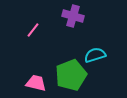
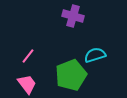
pink line: moved 5 px left, 26 px down
pink trapezoid: moved 9 px left, 1 px down; rotated 40 degrees clockwise
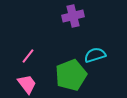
purple cross: rotated 30 degrees counterclockwise
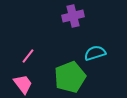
cyan semicircle: moved 2 px up
green pentagon: moved 1 px left, 2 px down
pink trapezoid: moved 4 px left
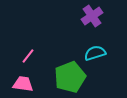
purple cross: moved 19 px right; rotated 20 degrees counterclockwise
pink trapezoid: rotated 45 degrees counterclockwise
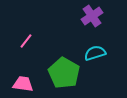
pink line: moved 2 px left, 15 px up
green pentagon: moved 6 px left, 4 px up; rotated 20 degrees counterclockwise
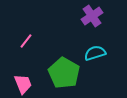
pink trapezoid: rotated 60 degrees clockwise
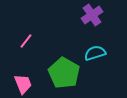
purple cross: moved 1 px up
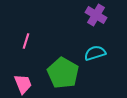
purple cross: moved 4 px right; rotated 25 degrees counterclockwise
pink line: rotated 21 degrees counterclockwise
green pentagon: moved 1 px left
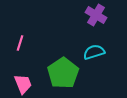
pink line: moved 6 px left, 2 px down
cyan semicircle: moved 1 px left, 1 px up
green pentagon: rotated 8 degrees clockwise
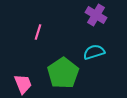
pink line: moved 18 px right, 11 px up
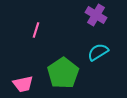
pink line: moved 2 px left, 2 px up
cyan semicircle: moved 4 px right; rotated 15 degrees counterclockwise
pink trapezoid: rotated 100 degrees clockwise
